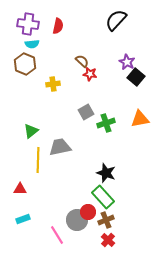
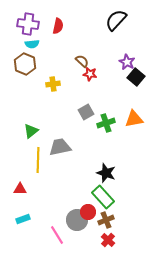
orange triangle: moved 6 px left
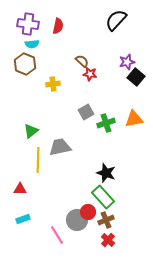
purple star: rotated 28 degrees clockwise
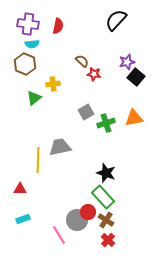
red star: moved 4 px right
orange triangle: moved 1 px up
green triangle: moved 3 px right, 33 px up
brown cross: rotated 35 degrees counterclockwise
pink line: moved 2 px right
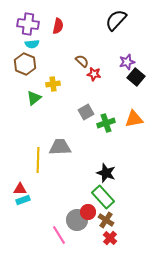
orange triangle: moved 1 px down
gray trapezoid: rotated 10 degrees clockwise
cyan rectangle: moved 19 px up
red cross: moved 2 px right, 2 px up
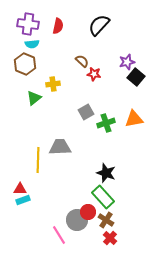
black semicircle: moved 17 px left, 5 px down
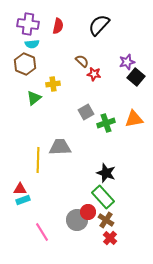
pink line: moved 17 px left, 3 px up
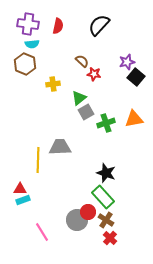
green triangle: moved 45 px right
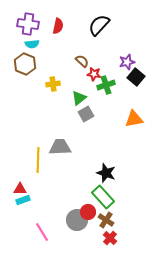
gray square: moved 2 px down
green cross: moved 38 px up
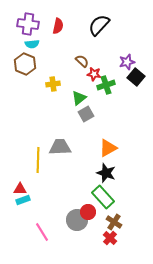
orange triangle: moved 26 px left, 29 px down; rotated 18 degrees counterclockwise
brown cross: moved 8 px right, 2 px down
